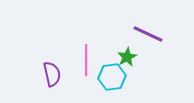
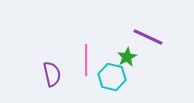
purple line: moved 3 px down
cyan hexagon: rotated 20 degrees clockwise
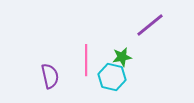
purple line: moved 2 px right, 12 px up; rotated 64 degrees counterclockwise
green star: moved 5 px left; rotated 18 degrees clockwise
purple semicircle: moved 2 px left, 2 px down
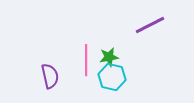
purple line: rotated 12 degrees clockwise
green star: moved 13 px left
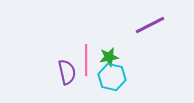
purple semicircle: moved 17 px right, 4 px up
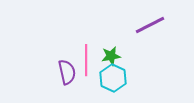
green star: moved 2 px right, 1 px up
cyan hexagon: moved 1 px right, 1 px down; rotated 12 degrees clockwise
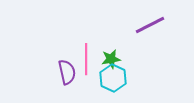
green star: moved 3 px down
pink line: moved 1 px up
